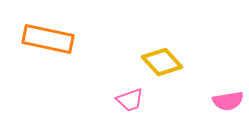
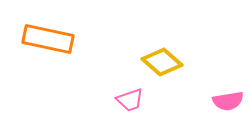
yellow diamond: rotated 6 degrees counterclockwise
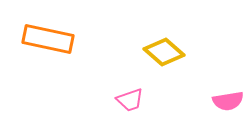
yellow diamond: moved 2 px right, 10 px up
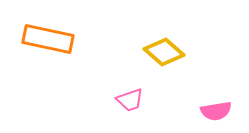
pink semicircle: moved 12 px left, 10 px down
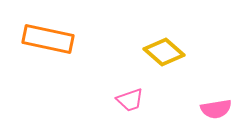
pink semicircle: moved 2 px up
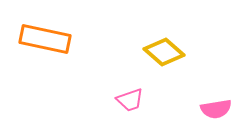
orange rectangle: moved 3 px left
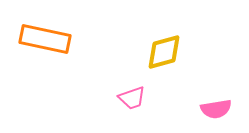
yellow diamond: rotated 57 degrees counterclockwise
pink trapezoid: moved 2 px right, 2 px up
